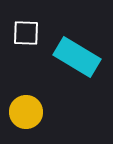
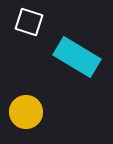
white square: moved 3 px right, 11 px up; rotated 16 degrees clockwise
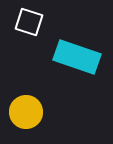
cyan rectangle: rotated 12 degrees counterclockwise
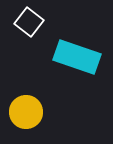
white square: rotated 20 degrees clockwise
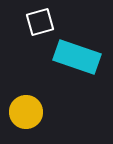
white square: moved 11 px right; rotated 36 degrees clockwise
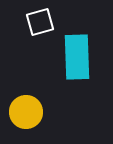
cyan rectangle: rotated 69 degrees clockwise
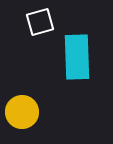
yellow circle: moved 4 px left
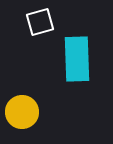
cyan rectangle: moved 2 px down
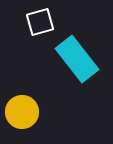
cyan rectangle: rotated 36 degrees counterclockwise
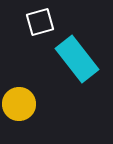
yellow circle: moved 3 px left, 8 px up
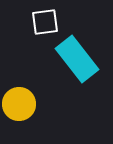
white square: moved 5 px right; rotated 8 degrees clockwise
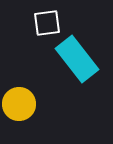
white square: moved 2 px right, 1 px down
